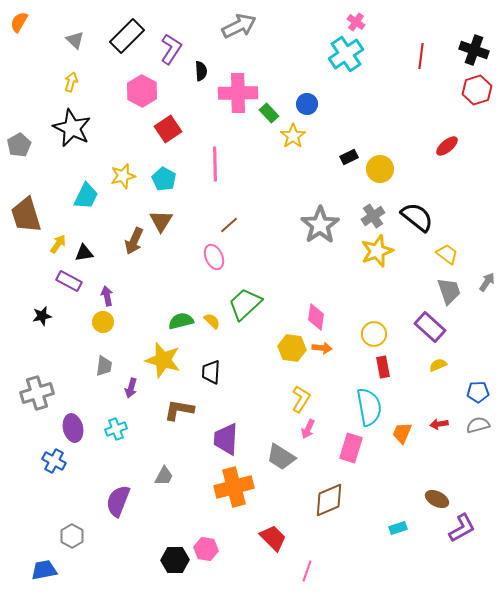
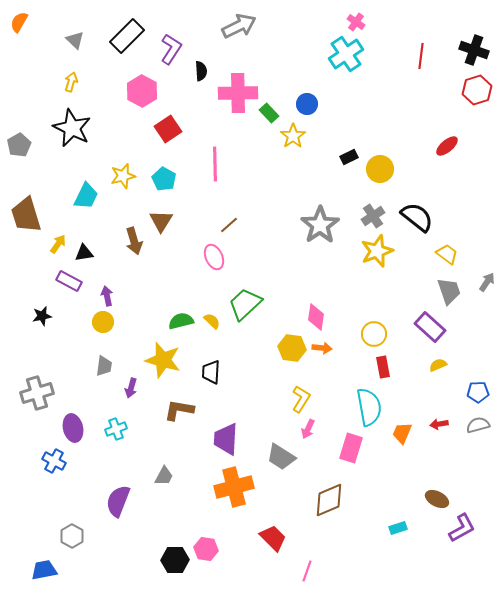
brown arrow at (134, 241): rotated 40 degrees counterclockwise
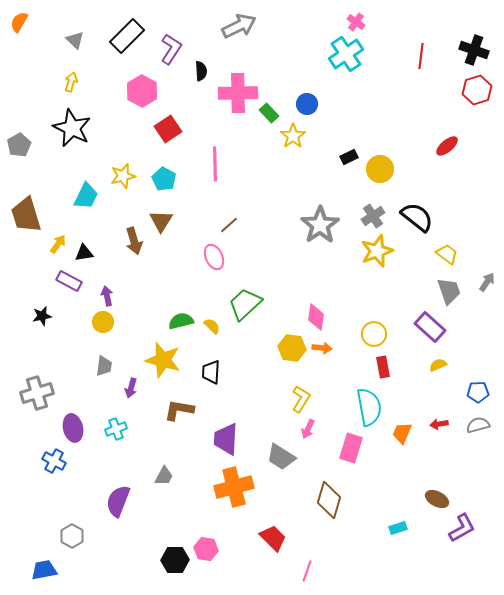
yellow semicircle at (212, 321): moved 5 px down
brown diamond at (329, 500): rotated 51 degrees counterclockwise
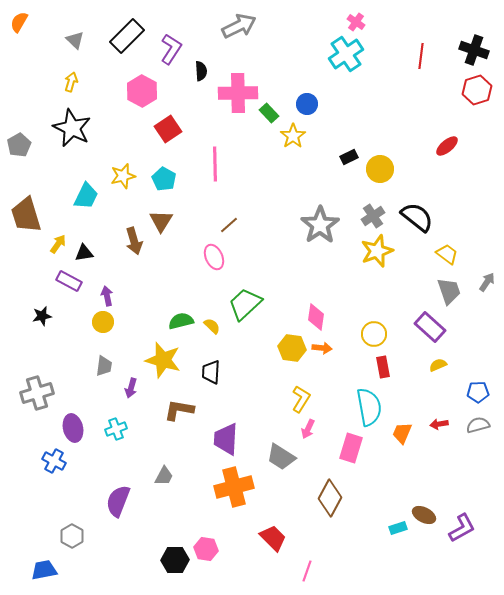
brown ellipse at (437, 499): moved 13 px left, 16 px down
brown diamond at (329, 500): moved 1 px right, 2 px up; rotated 12 degrees clockwise
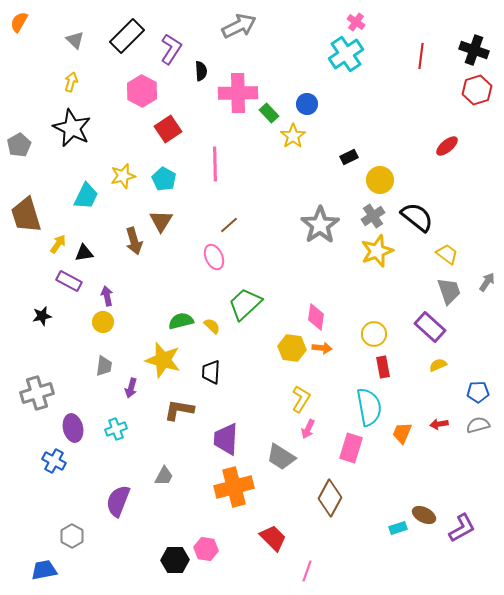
yellow circle at (380, 169): moved 11 px down
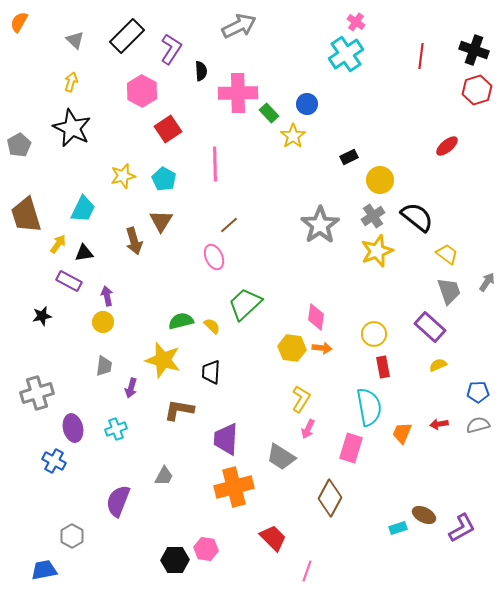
cyan trapezoid at (86, 196): moved 3 px left, 13 px down
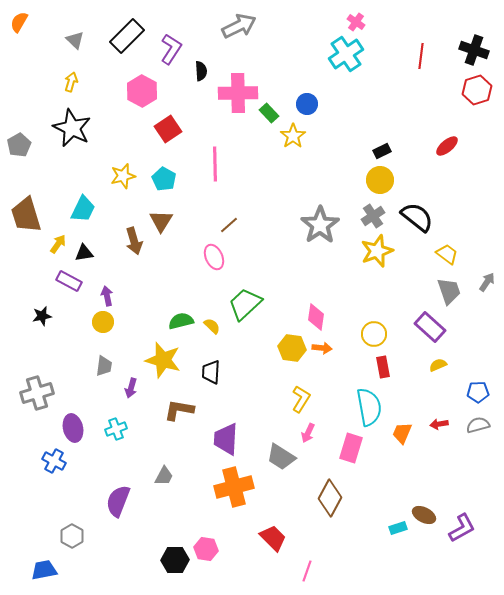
black rectangle at (349, 157): moved 33 px right, 6 px up
pink arrow at (308, 429): moved 4 px down
